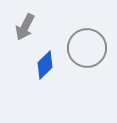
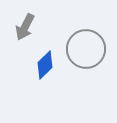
gray circle: moved 1 px left, 1 px down
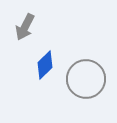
gray circle: moved 30 px down
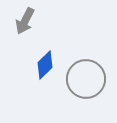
gray arrow: moved 6 px up
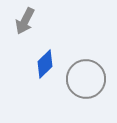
blue diamond: moved 1 px up
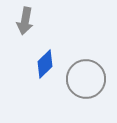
gray arrow: rotated 16 degrees counterclockwise
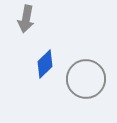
gray arrow: moved 1 px right, 2 px up
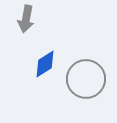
blue diamond: rotated 12 degrees clockwise
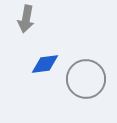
blue diamond: rotated 24 degrees clockwise
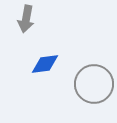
gray circle: moved 8 px right, 5 px down
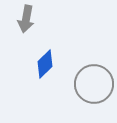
blue diamond: rotated 36 degrees counterclockwise
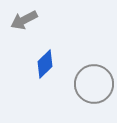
gray arrow: moved 2 px left, 1 px down; rotated 52 degrees clockwise
